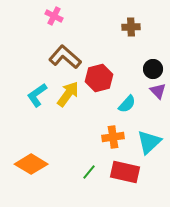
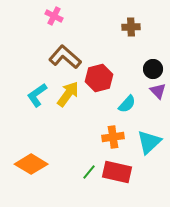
red rectangle: moved 8 px left
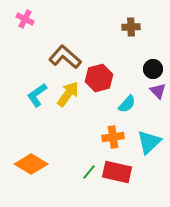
pink cross: moved 29 px left, 3 px down
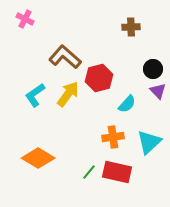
cyan L-shape: moved 2 px left
orange diamond: moved 7 px right, 6 px up
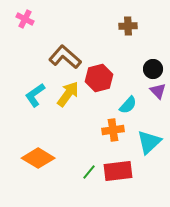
brown cross: moved 3 px left, 1 px up
cyan semicircle: moved 1 px right, 1 px down
orange cross: moved 7 px up
red rectangle: moved 1 px right, 1 px up; rotated 20 degrees counterclockwise
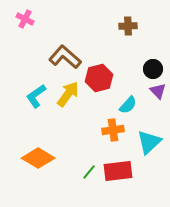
cyan L-shape: moved 1 px right, 1 px down
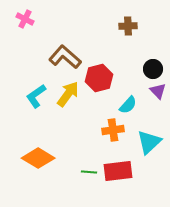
green line: rotated 56 degrees clockwise
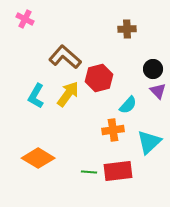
brown cross: moved 1 px left, 3 px down
cyan L-shape: rotated 25 degrees counterclockwise
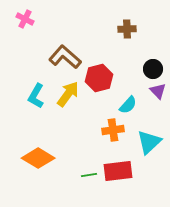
green line: moved 3 px down; rotated 14 degrees counterclockwise
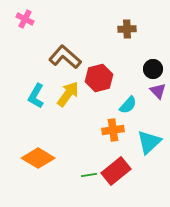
red rectangle: moved 2 px left; rotated 32 degrees counterclockwise
